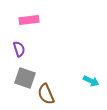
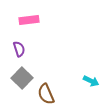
gray square: moved 3 px left; rotated 25 degrees clockwise
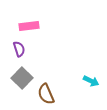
pink rectangle: moved 6 px down
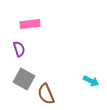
pink rectangle: moved 1 px right, 2 px up
gray square: moved 2 px right, 1 px down; rotated 15 degrees counterclockwise
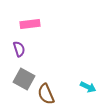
cyan arrow: moved 3 px left, 6 px down
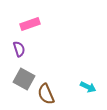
pink rectangle: rotated 12 degrees counterclockwise
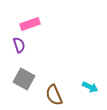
purple semicircle: moved 4 px up
cyan arrow: moved 2 px right
brown semicircle: moved 8 px right, 1 px down
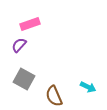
purple semicircle: rotated 119 degrees counterclockwise
cyan arrow: moved 2 px left
brown semicircle: moved 1 px down
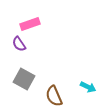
purple semicircle: moved 1 px up; rotated 77 degrees counterclockwise
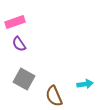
pink rectangle: moved 15 px left, 2 px up
cyan arrow: moved 3 px left, 3 px up; rotated 35 degrees counterclockwise
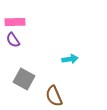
pink rectangle: rotated 18 degrees clockwise
purple semicircle: moved 6 px left, 4 px up
cyan arrow: moved 15 px left, 25 px up
